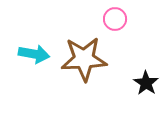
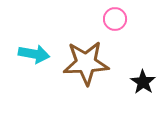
brown star: moved 2 px right, 4 px down
black star: moved 3 px left, 1 px up
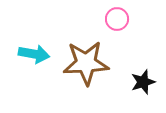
pink circle: moved 2 px right
black star: rotated 20 degrees clockwise
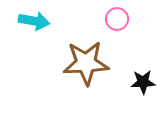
cyan arrow: moved 33 px up
black star: rotated 15 degrees clockwise
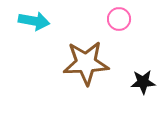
pink circle: moved 2 px right
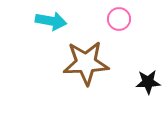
cyan arrow: moved 17 px right
black star: moved 5 px right
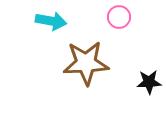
pink circle: moved 2 px up
black star: moved 1 px right
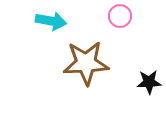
pink circle: moved 1 px right, 1 px up
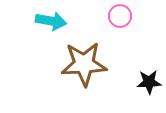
brown star: moved 2 px left, 1 px down
